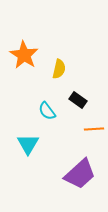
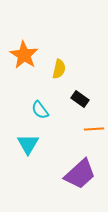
black rectangle: moved 2 px right, 1 px up
cyan semicircle: moved 7 px left, 1 px up
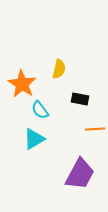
orange star: moved 2 px left, 29 px down
black rectangle: rotated 24 degrees counterclockwise
orange line: moved 1 px right
cyan triangle: moved 6 px right, 5 px up; rotated 30 degrees clockwise
purple trapezoid: rotated 20 degrees counterclockwise
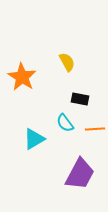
yellow semicircle: moved 8 px right, 7 px up; rotated 42 degrees counterclockwise
orange star: moved 7 px up
cyan semicircle: moved 25 px right, 13 px down
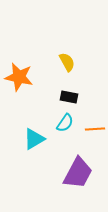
orange star: moved 3 px left; rotated 20 degrees counterclockwise
black rectangle: moved 11 px left, 2 px up
cyan semicircle: rotated 108 degrees counterclockwise
purple trapezoid: moved 2 px left, 1 px up
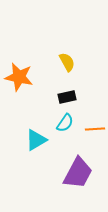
black rectangle: moved 2 px left; rotated 24 degrees counterclockwise
cyan triangle: moved 2 px right, 1 px down
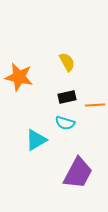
cyan semicircle: rotated 72 degrees clockwise
orange line: moved 24 px up
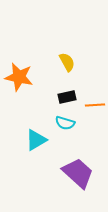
purple trapezoid: rotated 76 degrees counterclockwise
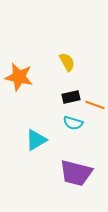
black rectangle: moved 4 px right
orange line: rotated 24 degrees clockwise
cyan semicircle: moved 8 px right
purple trapezoid: moved 2 px left; rotated 152 degrees clockwise
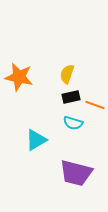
yellow semicircle: moved 12 px down; rotated 132 degrees counterclockwise
